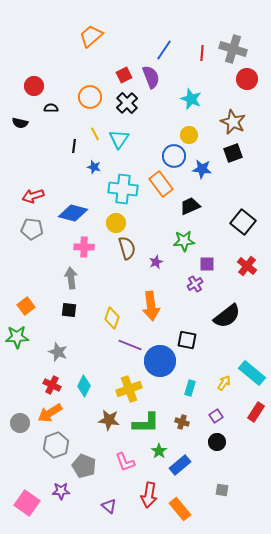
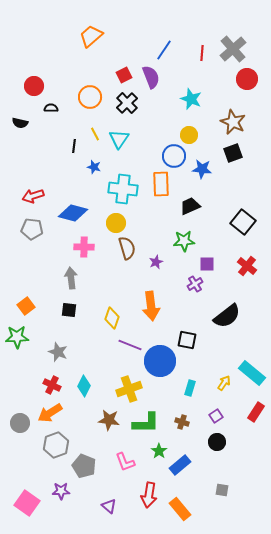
gray cross at (233, 49): rotated 32 degrees clockwise
orange rectangle at (161, 184): rotated 35 degrees clockwise
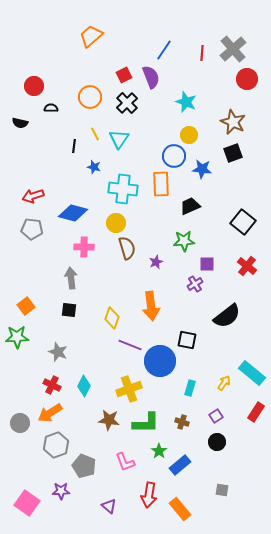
cyan star at (191, 99): moved 5 px left, 3 px down
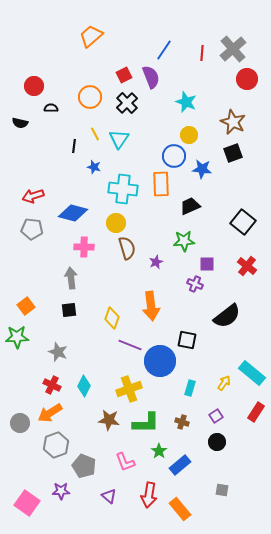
purple cross at (195, 284): rotated 35 degrees counterclockwise
black square at (69, 310): rotated 14 degrees counterclockwise
purple triangle at (109, 506): moved 10 px up
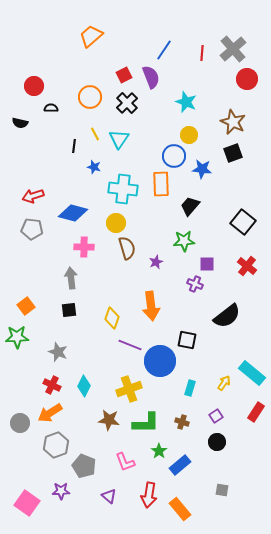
black trapezoid at (190, 206): rotated 25 degrees counterclockwise
